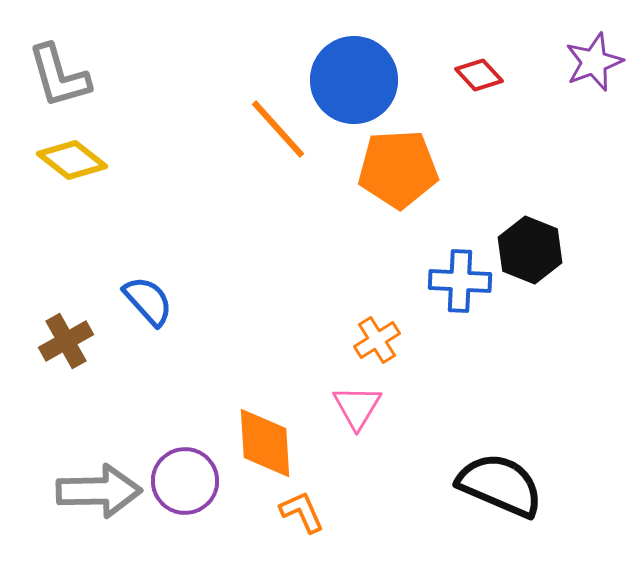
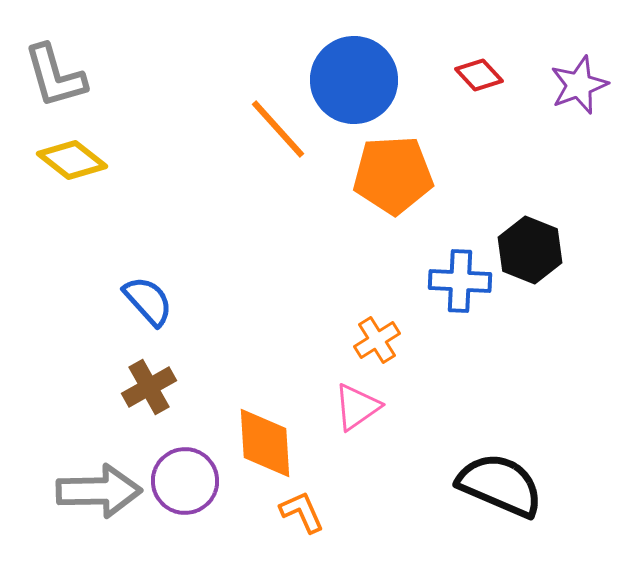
purple star: moved 15 px left, 23 px down
gray L-shape: moved 4 px left
orange pentagon: moved 5 px left, 6 px down
brown cross: moved 83 px right, 46 px down
pink triangle: rotated 24 degrees clockwise
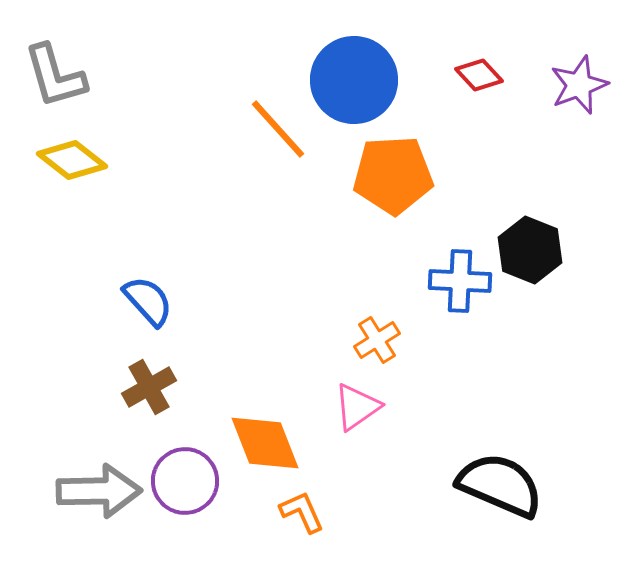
orange diamond: rotated 18 degrees counterclockwise
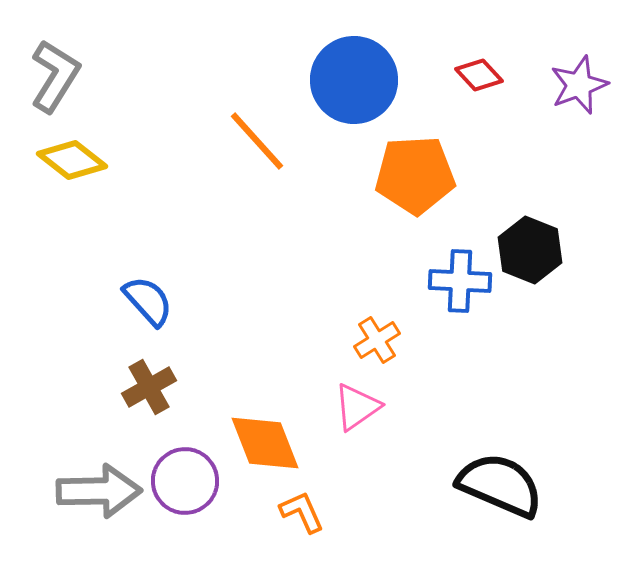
gray L-shape: rotated 132 degrees counterclockwise
orange line: moved 21 px left, 12 px down
orange pentagon: moved 22 px right
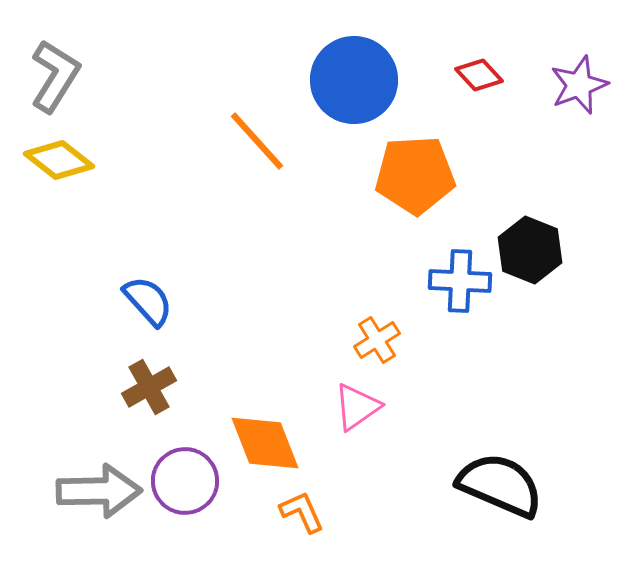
yellow diamond: moved 13 px left
